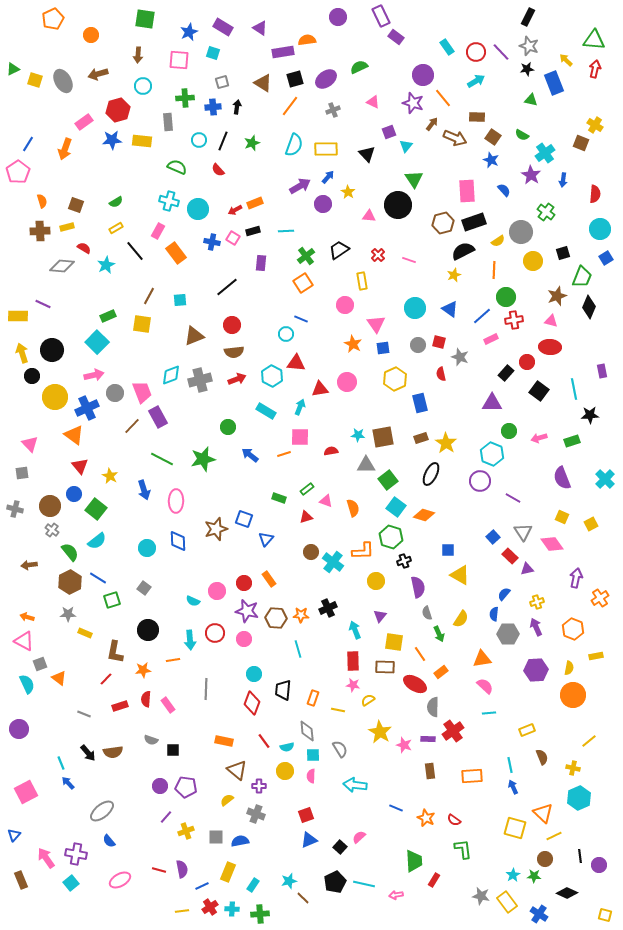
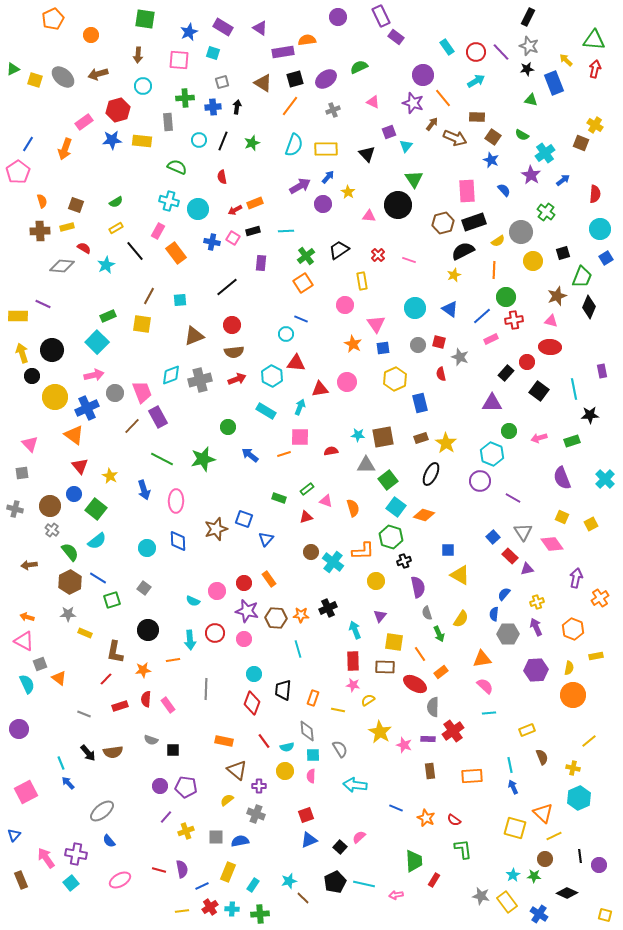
gray ellipse at (63, 81): moved 4 px up; rotated 20 degrees counterclockwise
red semicircle at (218, 170): moved 4 px right, 7 px down; rotated 32 degrees clockwise
blue arrow at (563, 180): rotated 136 degrees counterclockwise
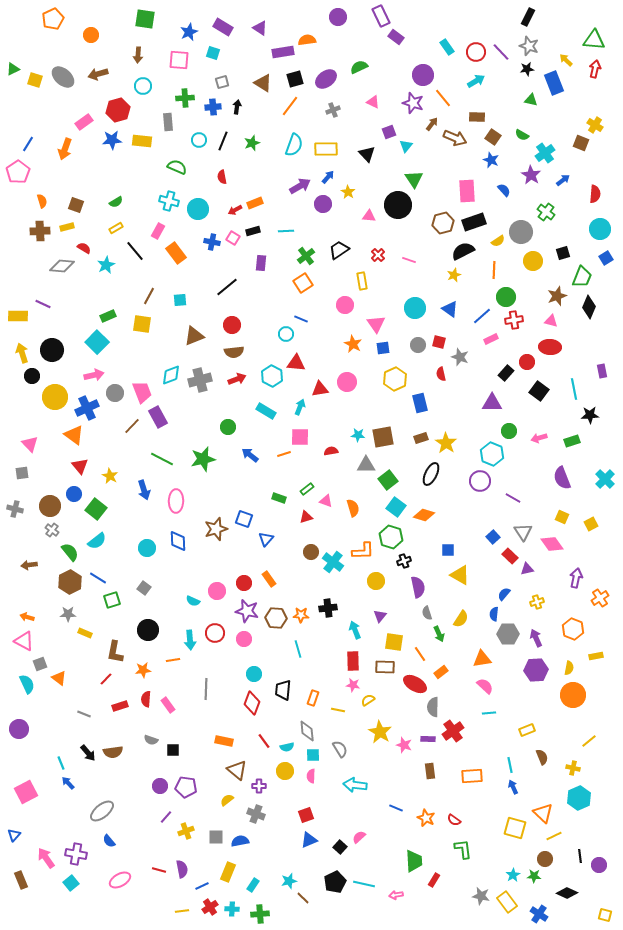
black cross at (328, 608): rotated 18 degrees clockwise
purple arrow at (536, 627): moved 11 px down
